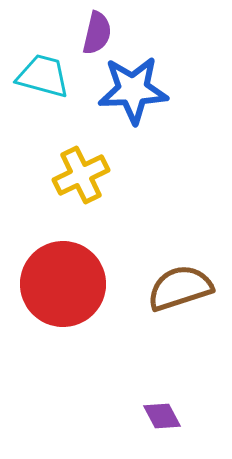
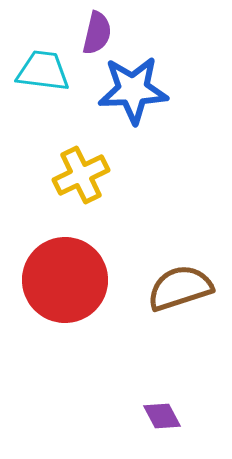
cyan trapezoid: moved 5 px up; rotated 8 degrees counterclockwise
red circle: moved 2 px right, 4 px up
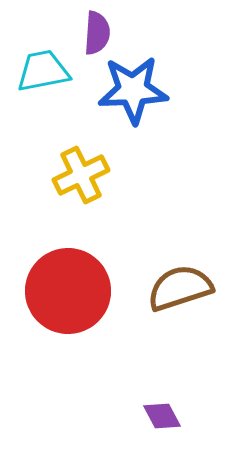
purple semicircle: rotated 9 degrees counterclockwise
cyan trapezoid: rotated 18 degrees counterclockwise
red circle: moved 3 px right, 11 px down
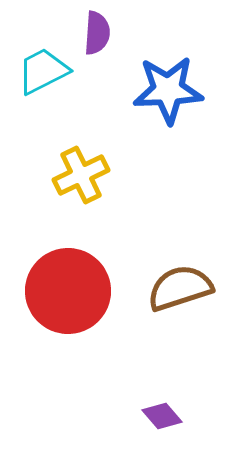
cyan trapezoid: rotated 16 degrees counterclockwise
blue star: moved 35 px right
purple diamond: rotated 12 degrees counterclockwise
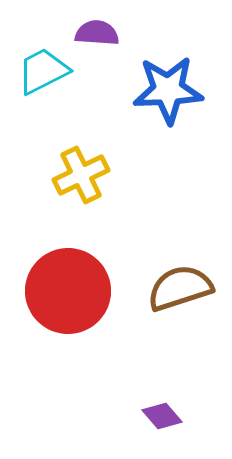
purple semicircle: rotated 90 degrees counterclockwise
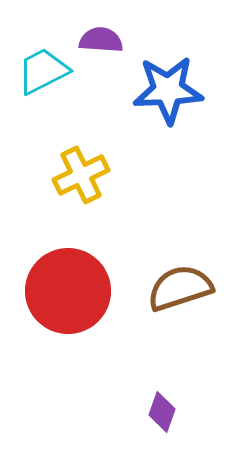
purple semicircle: moved 4 px right, 7 px down
purple diamond: moved 4 px up; rotated 60 degrees clockwise
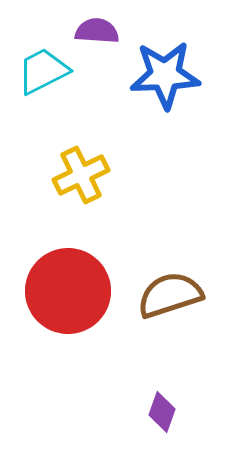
purple semicircle: moved 4 px left, 9 px up
blue star: moved 3 px left, 15 px up
brown semicircle: moved 10 px left, 7 px down
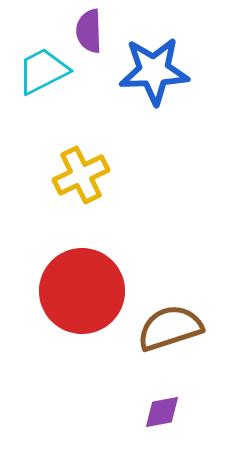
purple semicircle: moved 8 px left; rotated 96 degrees counterclockwise
blue star: moved 11 px left, 4 px up
red circle: moved 14 px right
brown semicircle: moved 33 px down
purple diamond: rotated 60 degrees clockwise
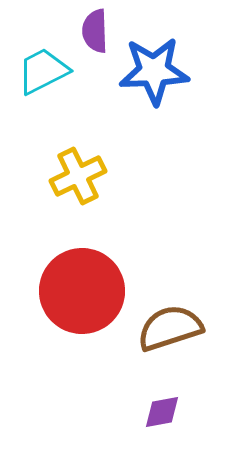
purple semicircle: moved 6 px right
yellow cross: moved 3 px left, 1 px down
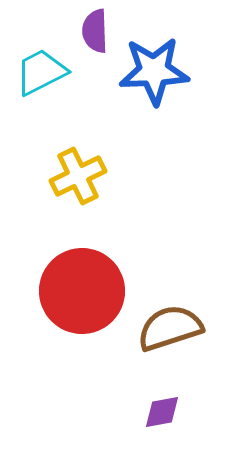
cyan trapezoid: moved 2 px left, 1 px down
